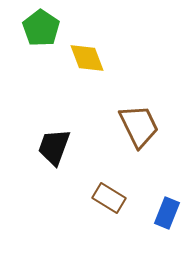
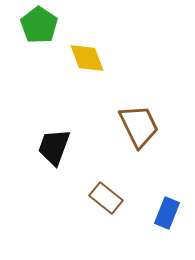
green pentagon: moved 2 px left, 3 px up
brown rectangle: moved 3 px left; rotated 8 degrees clockwise
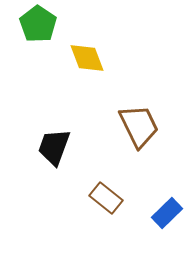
green pentagon: moved 1 px left, 1 px up
blue rectangle: rotated 24 degrees clockwise
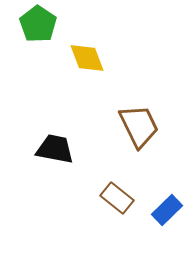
black trapezoid: moved 1 px right, 2 px down; rotated 81 degrees clockwise
brown rectangle: moved 11 px right
blue rectangle: moved 3 px up
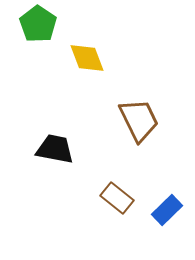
brown trapezoid: moved 6 px up
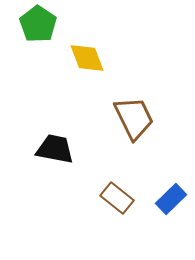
brown trapezoid: moved 5 px left, 2 px up
blue rectangle: moved 4 px right, 11 px up
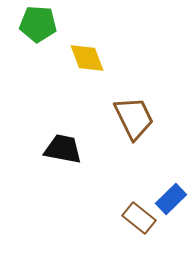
green pentagon: rotated 30 degrees counterclockwise
black trapezoid: moved 8 px right
brown rectangle: moved 22 px right, 20 px down
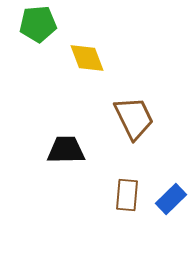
green pentagon: rotated 9 degrees counterclockwise
black trapezoid: moved 3 px right, 1 px down; rotated 12 degrees counterclockwise
brown rectangle: moved 12 px left, 23 px up; rotated 56 degrees clockwise
